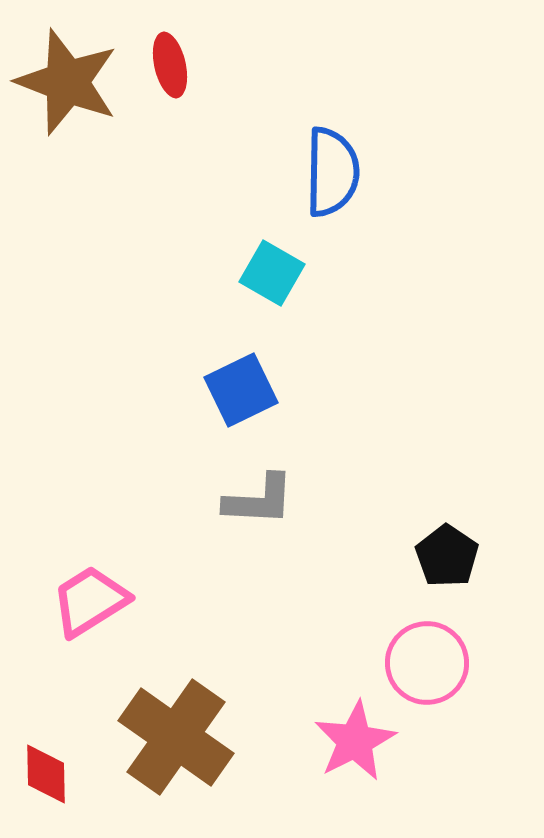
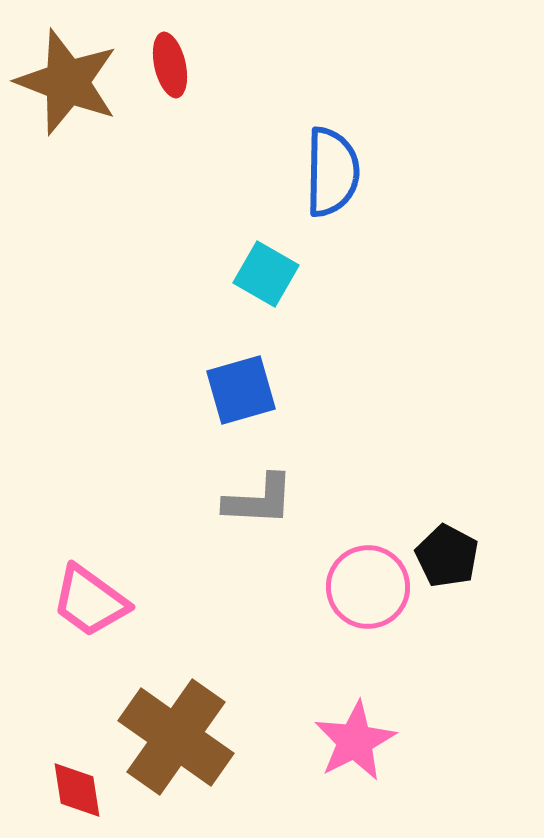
cyan square: moved 6 px left, 1 px down
blue square: rotated 10 degrees clockwise
black pentagon: rotated 6 degrees counterclockwise
pink trapezoid: rotated 112 degrees counterclockwise
pink circle: moved 59 px left, 76 px up
red diamond: moved 31 px right, 16 px down; rotated 8 degrees counterclockwise
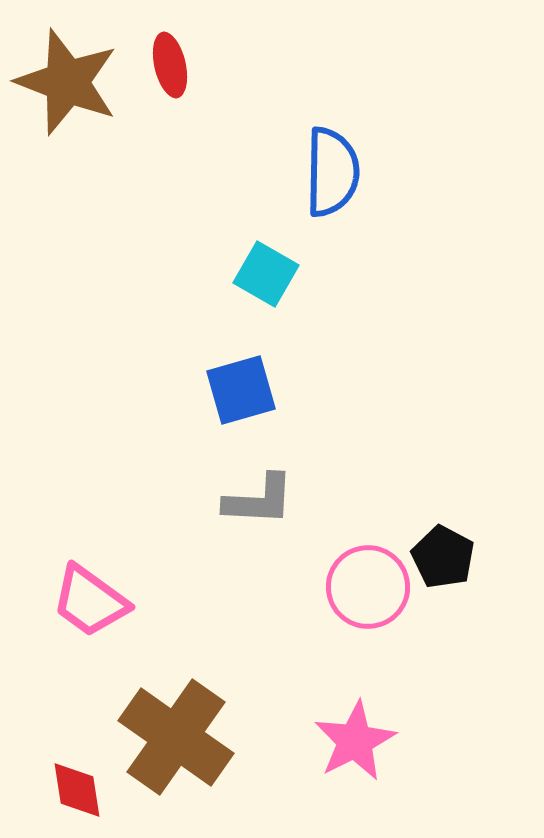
black pentagon: moved 4 px left, 1 px down
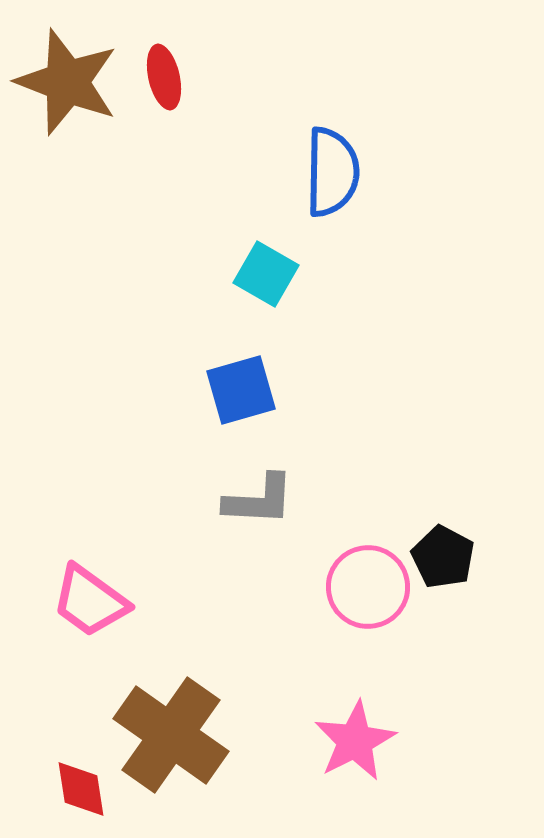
red ellipse: moved 6 px left, 12 px down
brown cross: moved 5 px left, 2 px up
red diamond: moved 4 px right, 1 px up
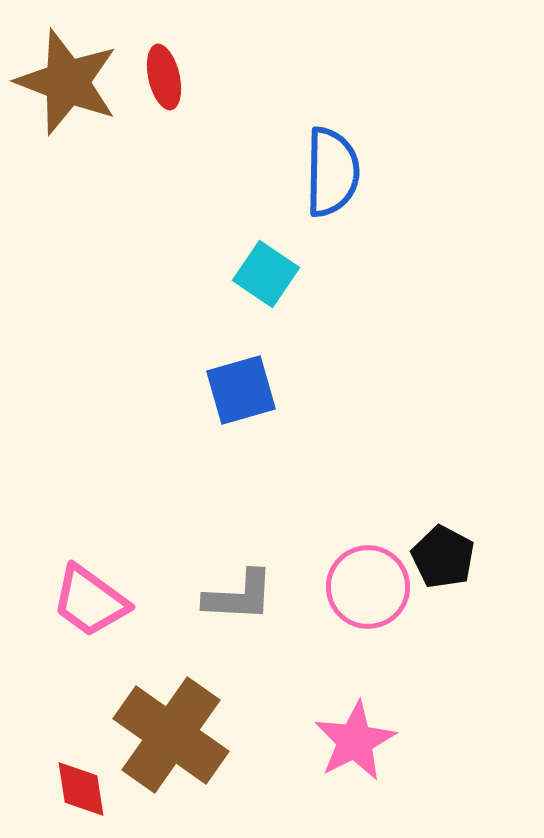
cyan square: rotated 4 degrees clockwise
gray L-shape: moved 20 px left, 96 px down
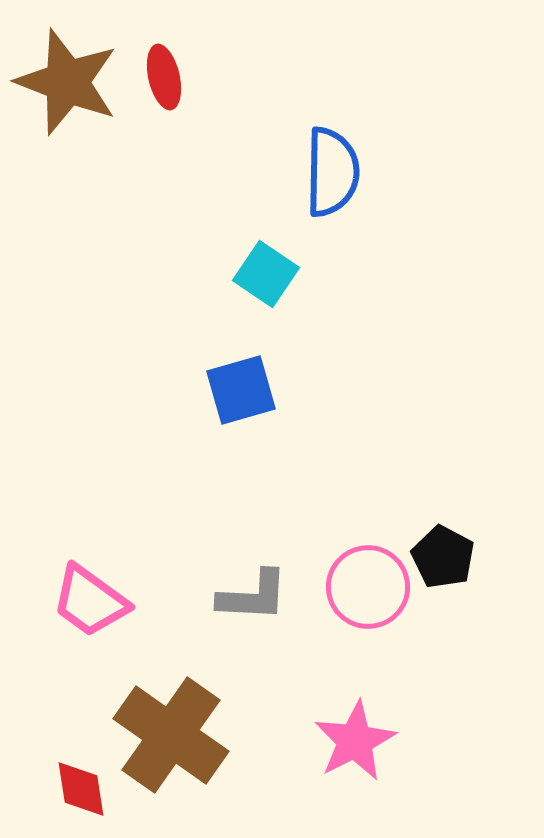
gray L-shape: moved 14 px right
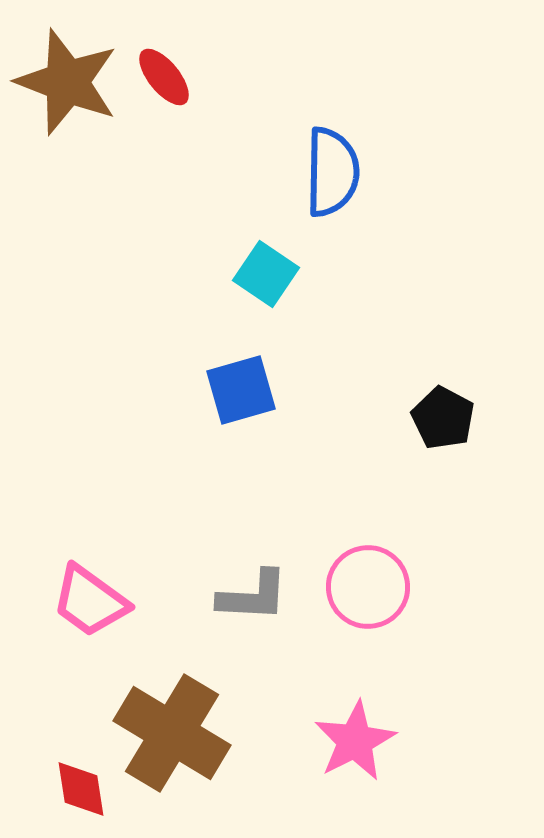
red ellipse: rotated 26 degrees counterclockwise
black pentagon: moved 139 px up
brown cross: moved 1 px right, 2 px up; rotated 4 degrees counterclockwise
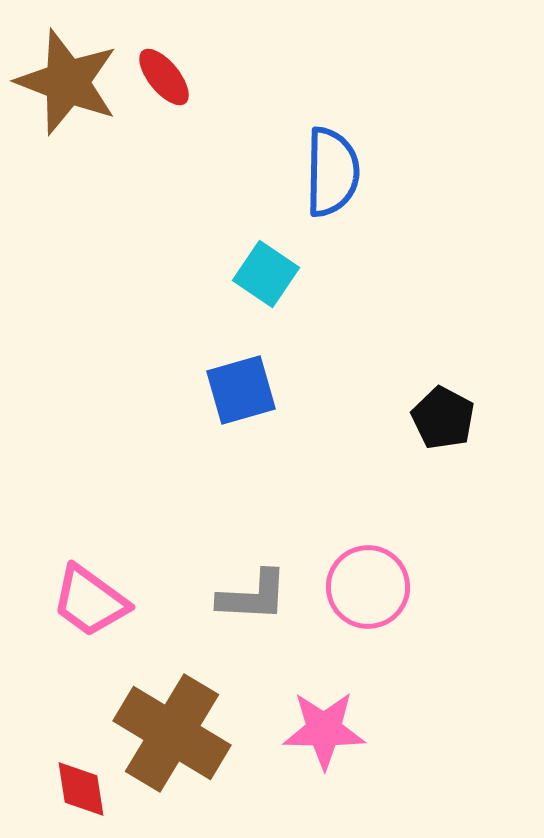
pink star: moved 31 px left, 11 px up; rotated 28 degrees clockwise
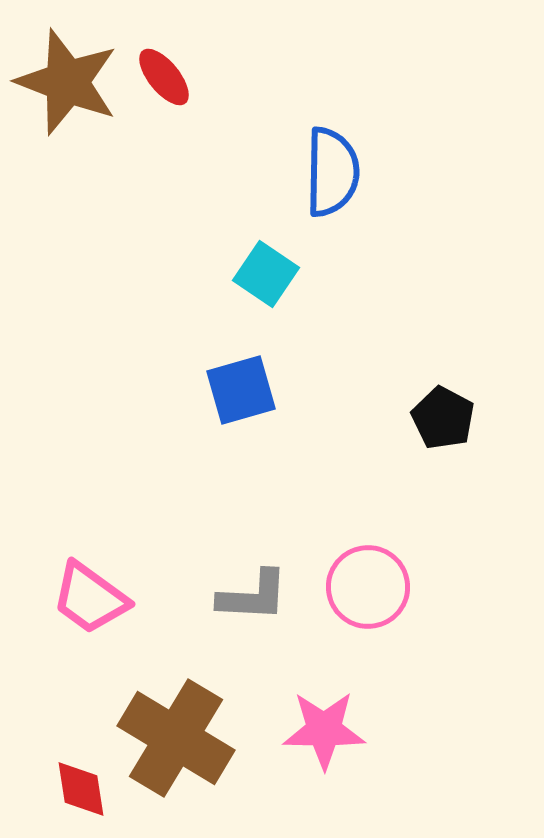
pink trapezoid: moved 3 px up
brown cross: moved 4 px right, 5 px down
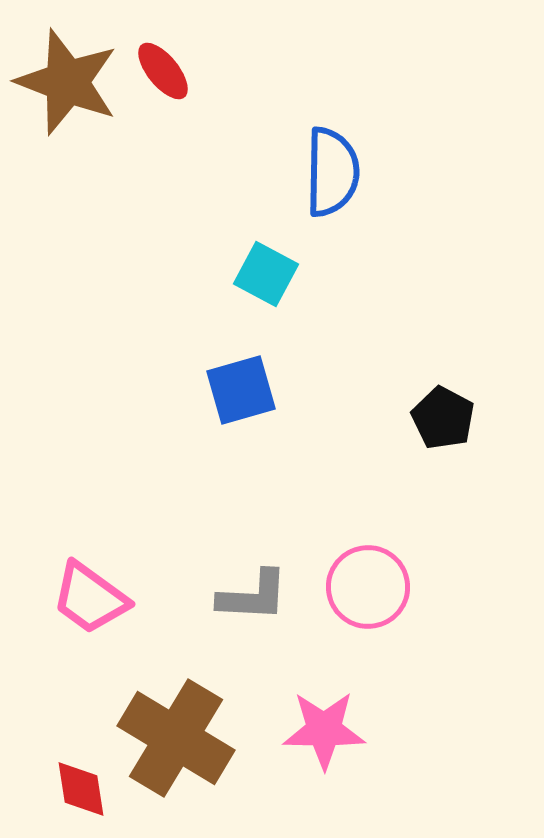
red ellipse: moved 1 px left, 6 px up
cyan square: rotated 6 degrees counterclockwise
